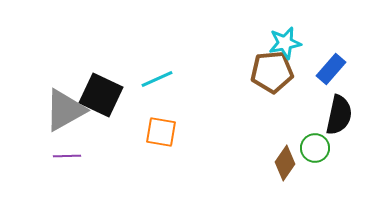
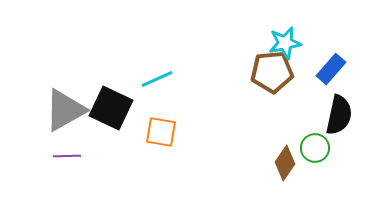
black square: moved 10 px right, 13 px down
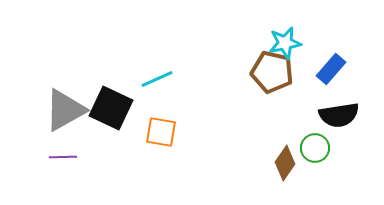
brown pentagon: rotated 18 degrees clockwise
black semicircle: rotated 69 degrees clockwise
purple line: moved 4 px left, 1 px down
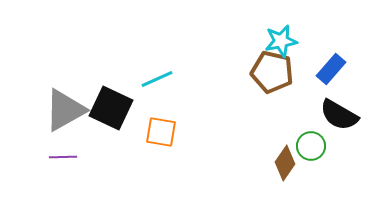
cyan star: moved 4 px left, 2 px up
black semicircle: rotated 39 degrees clockwise
green circle: moved 4 px left, 2 px up
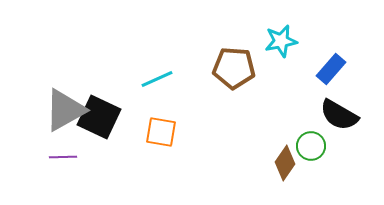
brown pentagon: moved 38 px left, 4 px up; rotated 9 degrees counterclockwise
black square: moved 12 px left, 9 px down
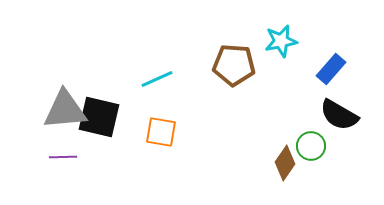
brown pentagon: moved 3 px up
gray triangle: rotated 24 degrees clockwise
black square: rotated 12 degrees counterclockwise
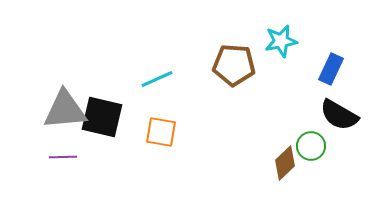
blue rectangle: rotated 16 degrees counterclockwise
black square: moved 3 px right
brown diamond: rotated 12 degrees clockwise
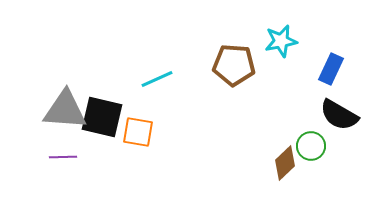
gray triangle: rotated 9 degrees clockwise
orange square: moved 23 px left
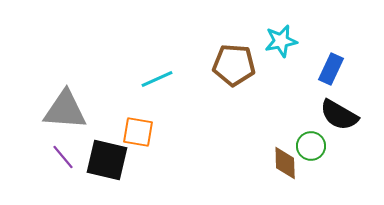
black square: moved 5 px right, 43 px down
purple line: rotated 52 degrees clockwise
brown diamond: rotated 48 degrees counterclockwise
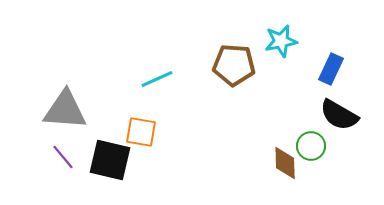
orange square: moved 3 px right
black square: moved 3 px right
